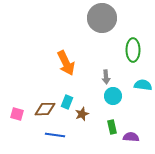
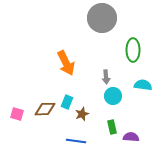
blue line: moved 21 px right, 6 px down
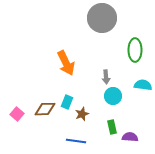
green ellipse: moved 2 px right
pink square: rotated 24 degrees clockwise
purple semicircle: moved 1 px left
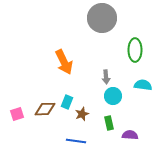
orange arrow: moved 2 px left, 1 px up
pink square: rotated 32 degrees clockwise
green rectangle: moved 3 px left, 4 px up
purple semicircle: moved 2 px up
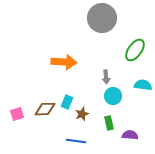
green ellipse: rotated 35 degrees clockwise
orange arrow: rotated 60 degrees counterclockwise
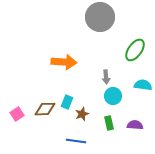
gray circle: moved 2 px left, 1 px up
pink square: rotated 16 degrees counterclockwise
purple semicircle: moved 5 px right, 10 px up
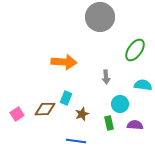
cyan circle: moved 7 px right, 8 px down
cyan rectangle: moved 1 px left, 4 px up
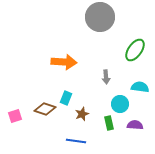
cyan semicircle: moved 3 px left, 2 px down
brown diamond: rotated 20 degrees clockwise
pink square: moved 2 px left, 2 px down; rotated 16 degrees clockwise
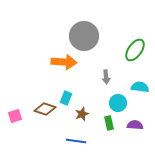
gray circle: moved 16 px left, 19 px down
cyan circle: moved 2 px left, 1 px up
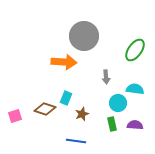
cyan semicircle: moved 5 px left, 2 px down
green rectangle: moved 3 px right, 1 px down
